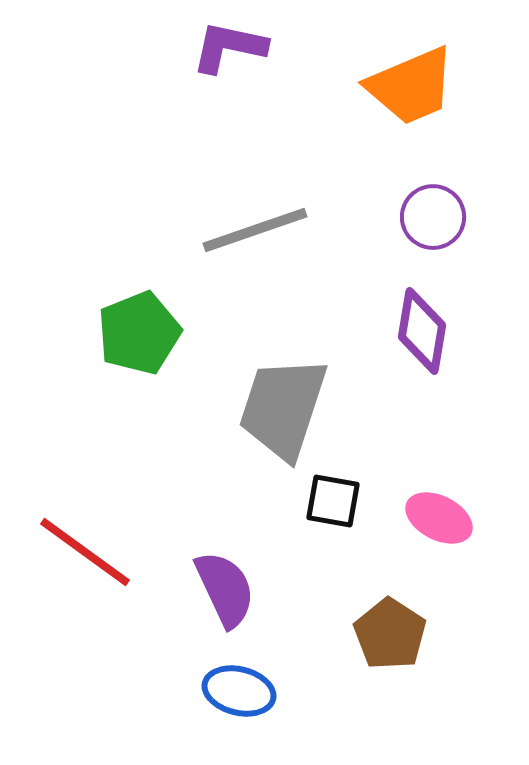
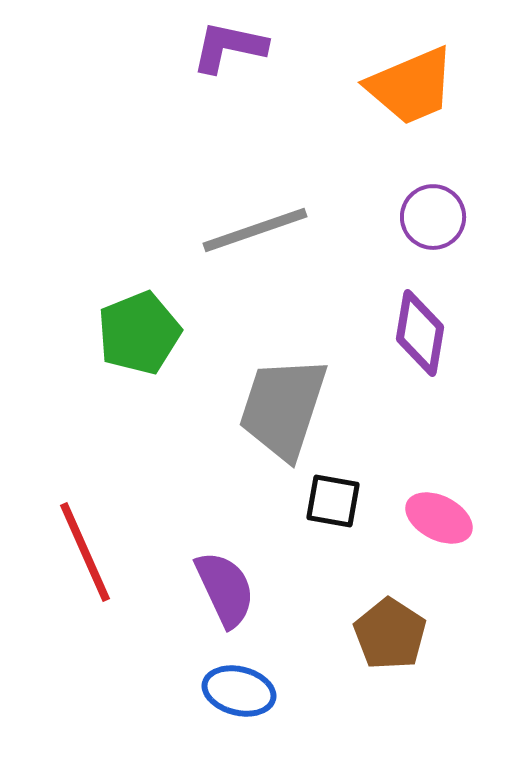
purple diamond: moved 2 px left, 2 px down
red line: rotated 30 degrees clockwise
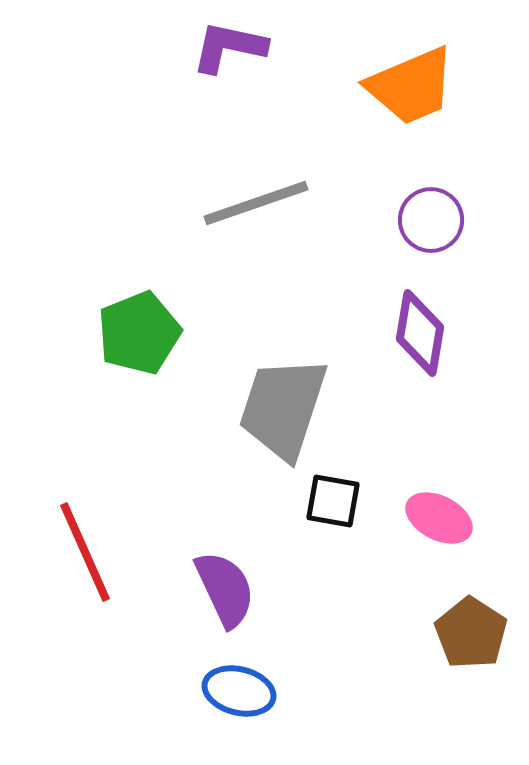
purple circle: moved 2 px left, 3 px down
gray line: moved 1 px right, 27 px up
brown pentagon: moved 81 px right, 1 px up
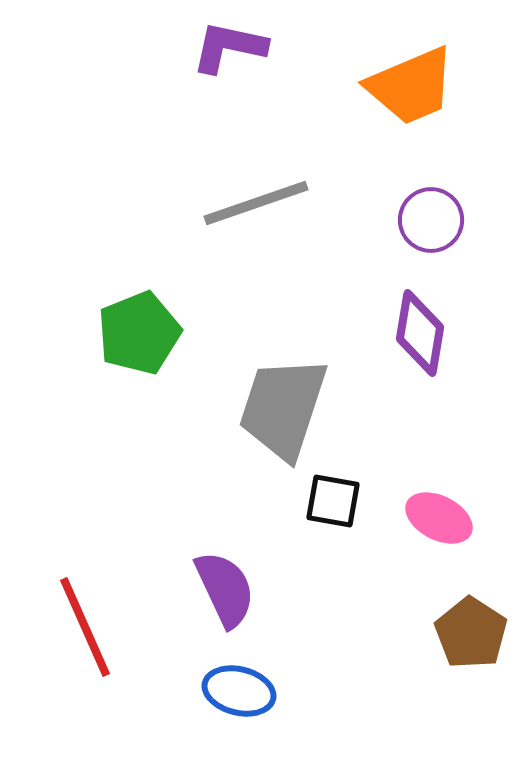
red line: moved 75 px down
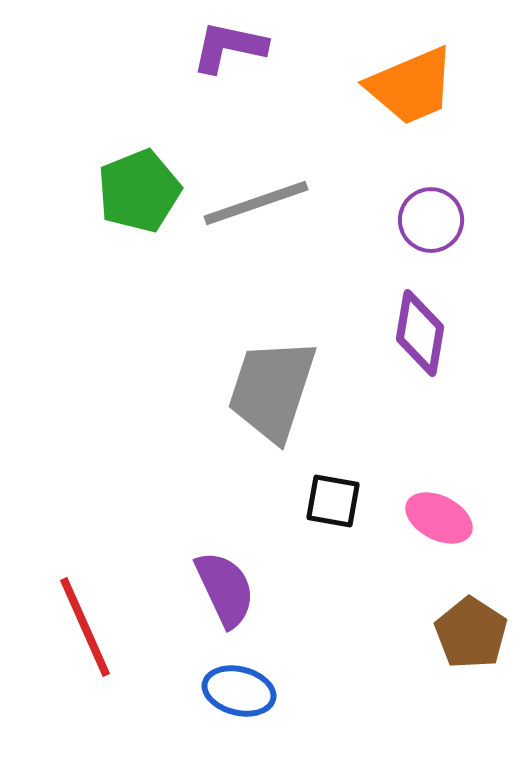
green pentagon: moved 142 px up
gray trapezoid: moved 11 px left, 18 px up
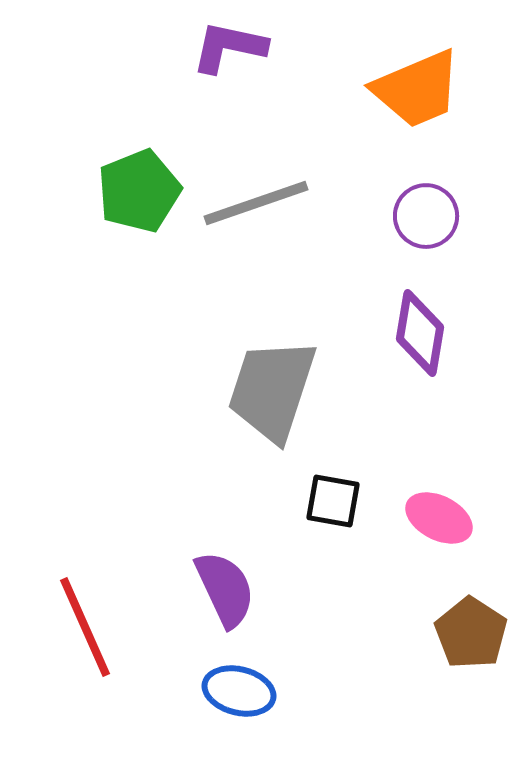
orange trapezoid: moved 6 px right, 3 px down
purple circle: moved 5 px left, 4 px up
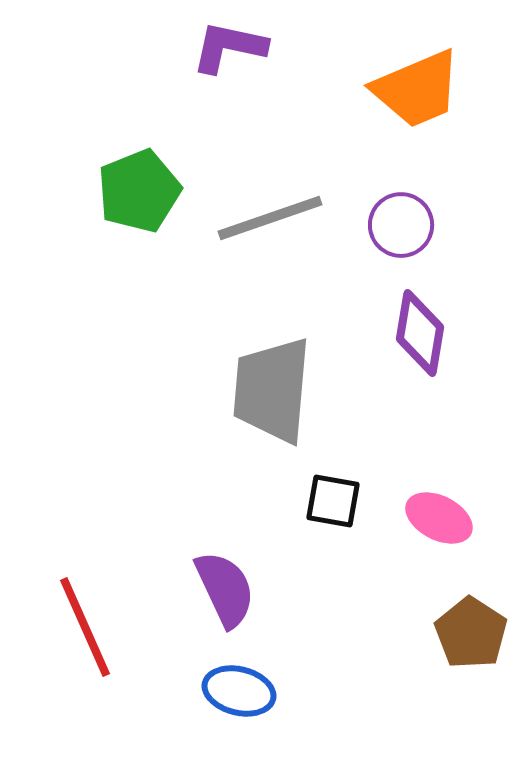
gray line: moved 14 px right, 15 px down
purple circle: moved 25 px left, 9 px down
gray trapezoid: rotated 13 degrees counterclockwise
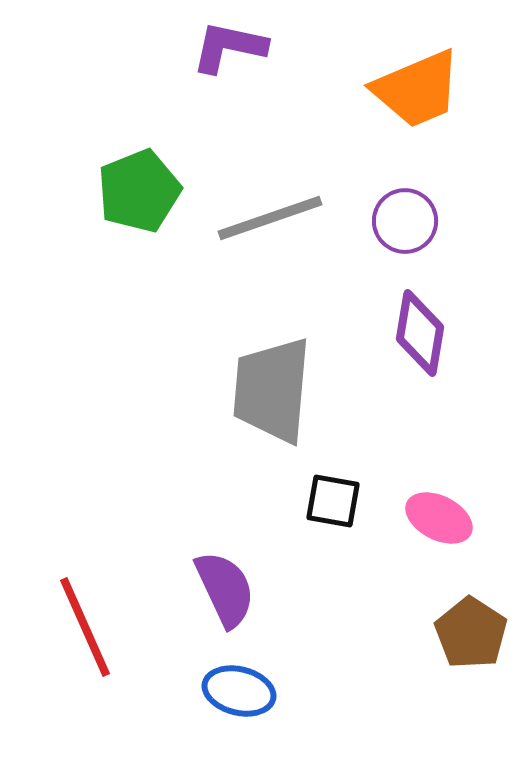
purple circle: moved 4 px right, 4 px up
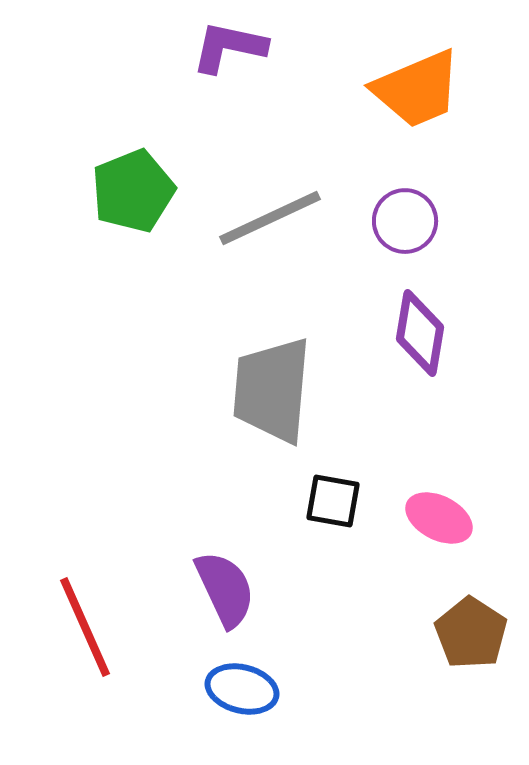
green pentagon: moved 6 px left
gray line: rotated 6 degrees counterclockwise
blue ellipse: moved 3 px right, 2 px up
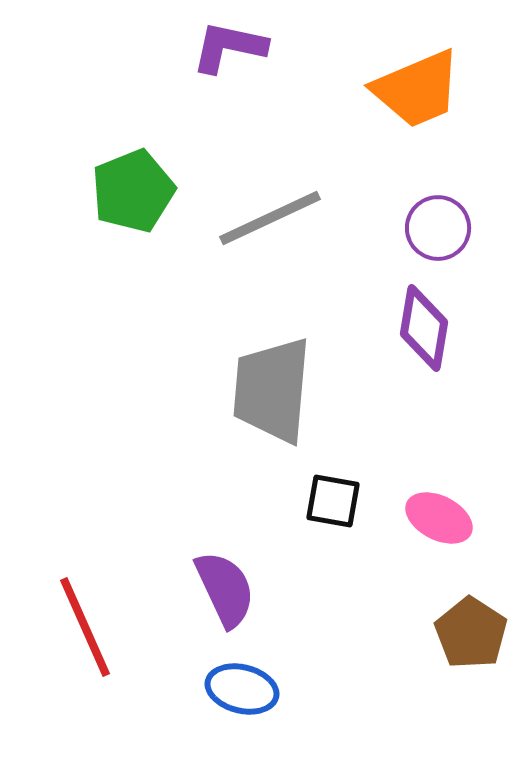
purple circle: moved 33 px right, 7 px down
purple diamond: moved 4 px right, 5 px up
